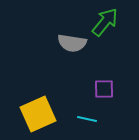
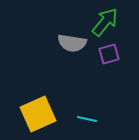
purple square: moved 5 px right, 35 px up; rotated 15 degrees counterclockwise
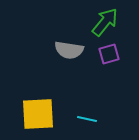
gray semicircle: moved 3 px left, 7 px down
yellow square: rotated 21 degrees clockwise
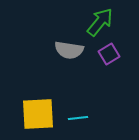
green arrow: moved 5 px left
purple square: rotated 15 degrees counterclockwise
cyan line: moved 9 px left, 1 px up; rotated 18 degrees counterclockwise
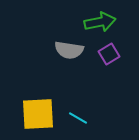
green arrow: rotated 40 degrees clockwise
cyan line: rotated 36 degrees clockwise
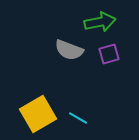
gray semicircle: rotated 12 degrees clockwise
purple square: rotated 15 degrees clockwise
yellow square: rotated 27 degrees counterclockwise
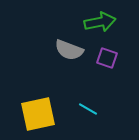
purple square: moved 2 px left, 4 px down; rotated 35 degrees clockwise
yellow square: rotated 18 degrees clockwise
cyan line: moved 10 px right, 9 px up
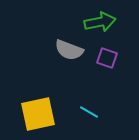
cyan line: moved 1 px right, 3 px down
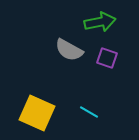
gray semicircle: rotated 8 degrees clockwise
yellow square: moved 1 px left, 1 px up; rotated 36 degrees clockwise
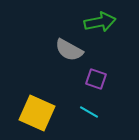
purple square: moved 11 px left, 21 px down
